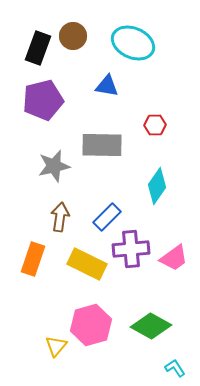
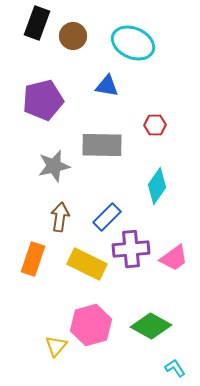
black rectangle: moved 1 px left, 25 px up
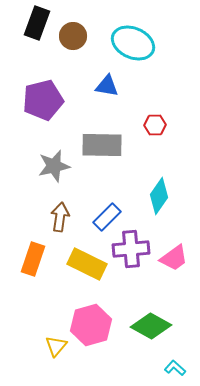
cyan diamond: moved 2 px right, 10 px down
cyan L-shape: rotated 15 degrees counterclockwise
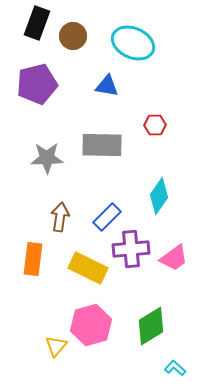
purple pentagon: moved 6 px left, 16 px up
gray star: moved 7 px left, 8 px up; rotated 12 degrees clockwise
orange rectangle: rotated 12 degrees counterclockwise
yellow rectangle: moved 1 px right, 4 px down
green diamond: rotated 60 degrees counterclockwise
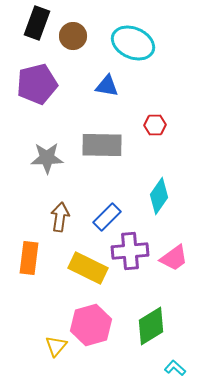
purple cross: moved 1 px left, 2 px down
orange rectangle: moved 4 px left, 1 px up
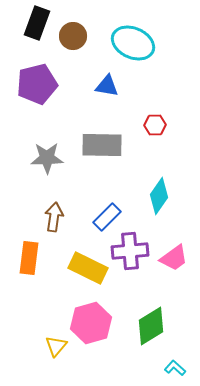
brown arrow: moved 6 px left
pink hexagon: moved 2 px up
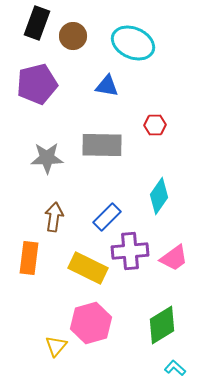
green diamond: moved 11 px right, 1 px up
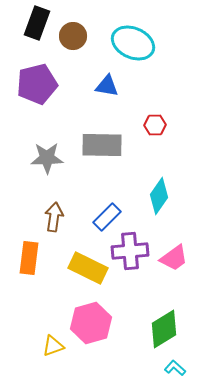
green diamond: moved 2 px right, 4 px down
yellow triangle: moved 3 px left; rotated 30 degrees clockwise
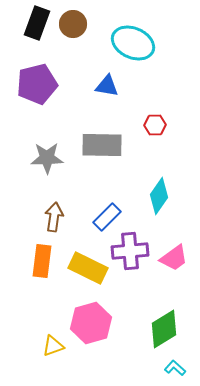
brown circle: moved 12 px up
orange rectangle: moved 13 px right, 3 px down
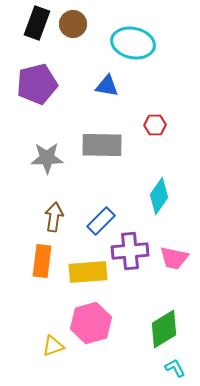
cyan ellipse: rotated 12 degrees counterclockwise
blue rectangle: moved 6 px left, 4 px down
pink trapezoid: rotated 48 degrees clockwise
yellow rectangle: moved 4 px down; rotated 30 degrees counterclockwise
cyan L-shape: rotated 20 degrees clockwise
